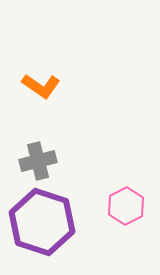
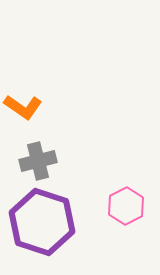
orange L-shape: moved 18 px left, 21 px down
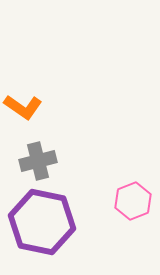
pink hexagon: moved 7 px right, 5 px up; rotated 6 degrees clockwise
purple hexagon: rotated 6 degrees counterclockwise
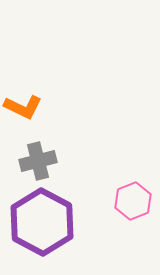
orange L-shape: rotated 9 degrees counterclockwise
purple hexagon: rotated 16 degrees clockwise
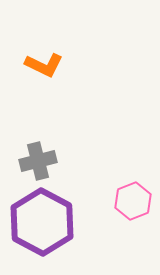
orange L-shape: moved 21 px right, 42 px up
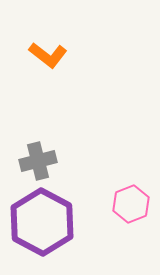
orange L-shape: moved 4 px right, 10 px up; rotated 12 degrees clockwise
pink hexagon: moved 2 px left, 3 px down
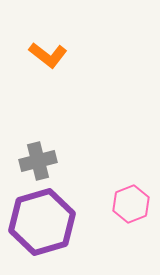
purple hexagon: rotated 16 degrees clockwise
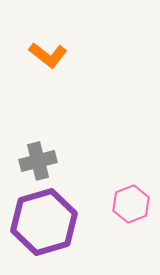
purple hexagon: moved 2 px right
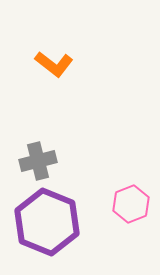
orange L-shape: moved 6 px right, 9 px down
purple hexagon: moved 3 px right; rotated 22 degrees counterclockwise
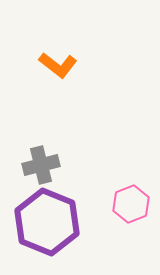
orange L-shape: moved 4 px right, 1 px down
gray cross: moved 3 px right, 4 px down
